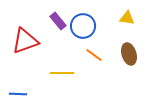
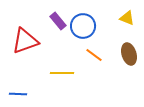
yellow triangle: rotated 14 degrees clockwise
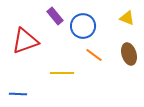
purple rectangle: moved 3 px left, 5 px up
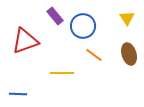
yellow triangle: rotated 35 degrees clockwise
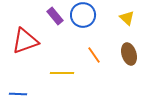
yellow triangle: rotated 14 degrees counterclockwise
blue circle: moved 11 px up
orange line: rotated 18 degrees clockwise
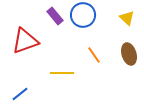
blue line: moved 2 px right; rotated 42 degrees counterclockwise
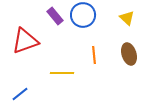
orange line: rotated 30 degrees clockwise
